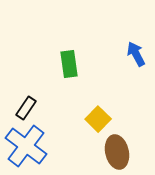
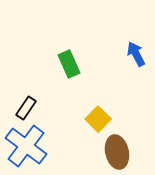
green rectangle: rotated 16 degrees counterclockwise
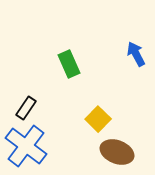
brown ellipse: rotated 56 degrees counterclockwise
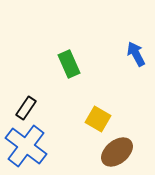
yellow square: rotated 15 degrees counterclockwise
brown ellipse: rotated 60 degrees counterclockwise
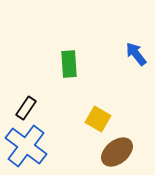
blue arrow: rotated 10 degrees counterclockwise
green rectangle: rotated 20 degrees clockwise
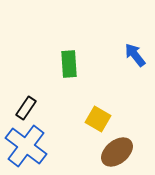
blue arrow: moved 1 px left, 1 px down
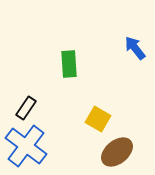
blue arrow: moved 7 px up
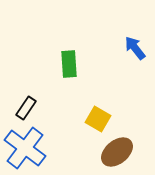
blue cross: moved 1 px left, 2 px down
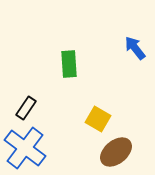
brown ellipse: moved 1 px left
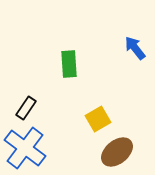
yellow square: rotated 30 degrees clockwise
brown ellipse: moved 1 px right
